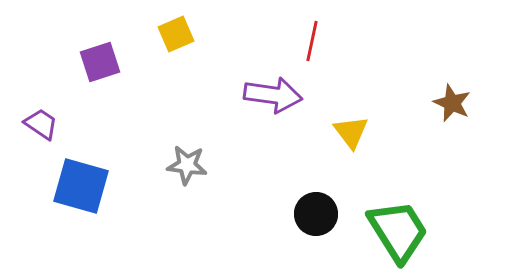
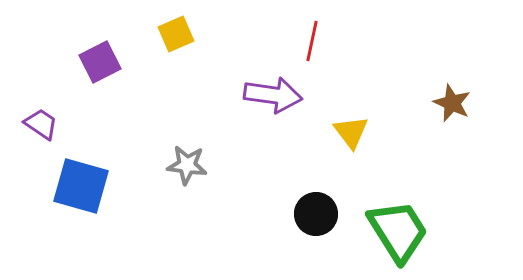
purple square: rotated 9 degrees counterclockwise
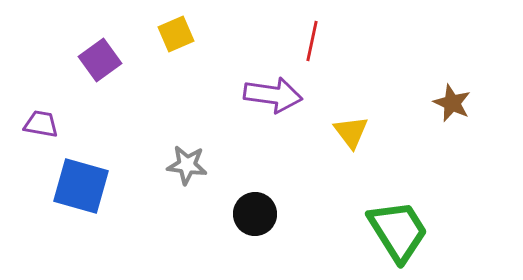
purple square: moved 2 px up; rotated 9 degrees counterclockwise
purple trapezoid: rotated 24 degrees counterclockwise
black circle: moved 61 px left
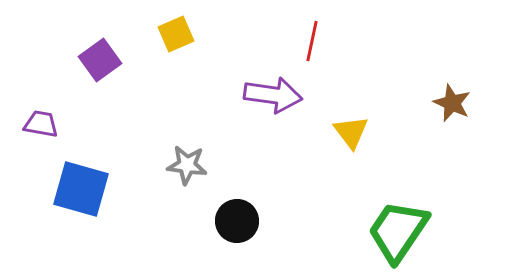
blue square: moved 3 px down
black circle: moved 18 px left, 7 px down
green trapezoid: rotated 114 degrees counterclockwise
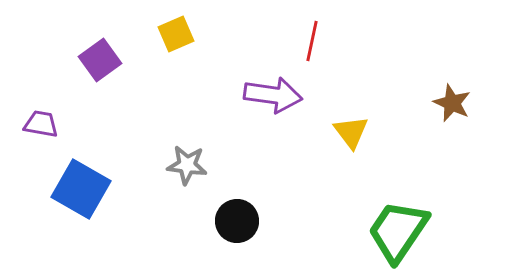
blue square: rotated 14 degrees clockwise
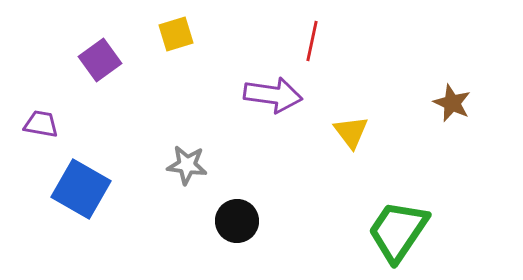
yellow square: rotated 6 degrees clockwise
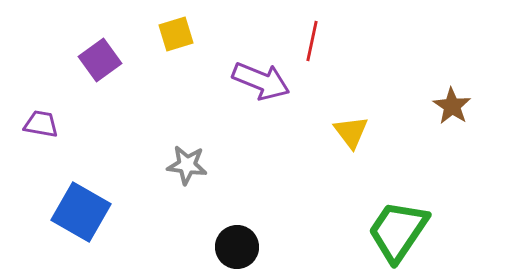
purple arrow: moved 12 px left, 14 px up; rotated 14 degrees clockwise
brown star: moved 3 px down; rotated 9 degrees clockwise
blue square: moved 23 px down
black circle: moved 26 px down
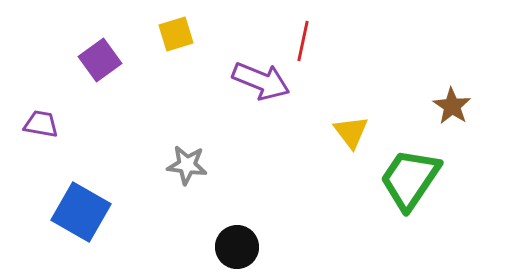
red line: moved 9 px left
green trapezoid: moved 12 px right, 52 px up
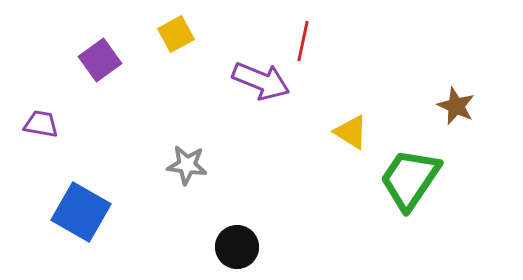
yellow square: rotated 12 degrees counterclockwise
brown star: moved 4 px right; rotated 9 degrees counterclockwise
yellow triangle: rotated 21 degrees counterclockwise
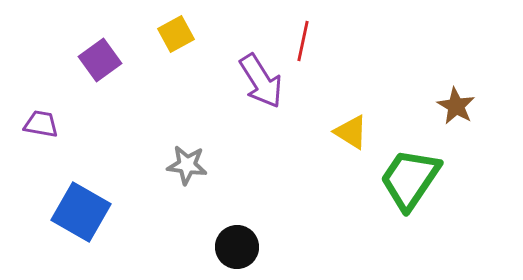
purple arrow: rotated 36 degrees clockwise
brown star: rotated 6 degrees clockwise
